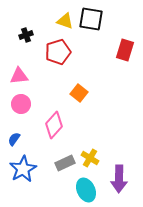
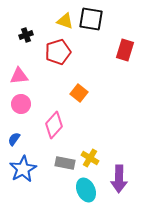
gray rectangle: rotated 36 degrees clockwise
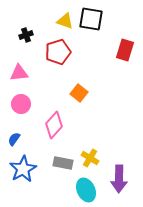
pink triangle: moved 3 px up
gray rectangle: moved 2 px left
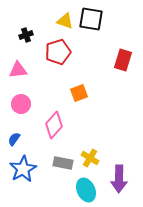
red rectangle: moved 2 px left, 10 px down
pink triangle: moved 1 px left, 3 px up
orange square: rotated 30 degrees clockwise
